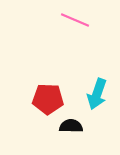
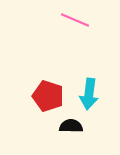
cyan arrow: moved 8 px left; rotated 12 degrees counterclockwise
red pentagon: moved 3 px up; rotated 16 degrees clockwise
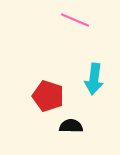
cyan arrow: moved 5 px right, 15 px up
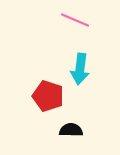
cyan arrow: moved 14 px left, 10 px up
black semicircle: moved 4 px down
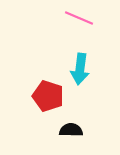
pink line: moved 4 px right, 2 px up
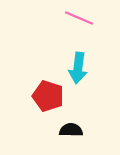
cyan arrow: moved 2 px left, 1 px up
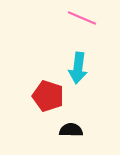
pink line: moved 3 px right
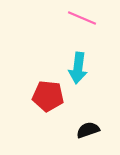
red pentagon: rotated 12 degrees counterclockwise
black semicircle: moved 17 px right; rotated 20 degrees counterclockwise
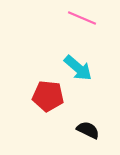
cyan arrow: rotated 56 degrees counterclockwise
black semicircle: rotated 45 degrees clockwise
